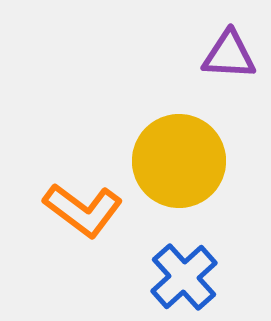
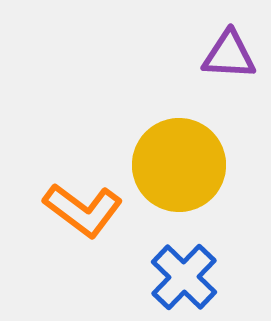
yellow circle: moved 4 px down
blue cross: rotated 4 degrees counterclockwise
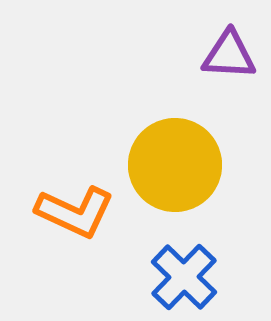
yellow circle: moved 4 px left
orange L-shape: moved 8 px left, 2 px down; rotated 12 degrees counterclockwise
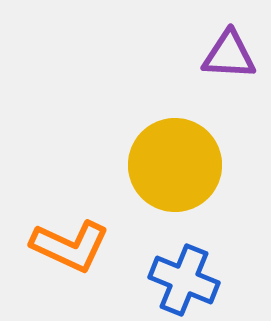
orange L-shape: moved 5 px left, 34 px down
blue cross: moved 3 px down; rotated 22 degrees counterclockwise
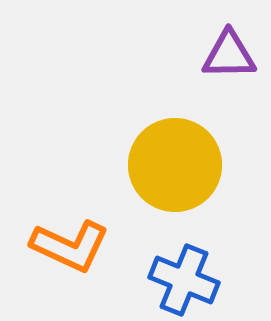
purple triangle: rotated 4 degrees counterclockwise
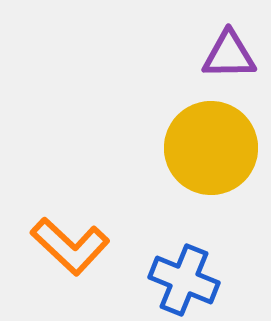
yellow circle: moved 36 px right, 17 px up
orange L-shape: rotated 18 degrees clockwise
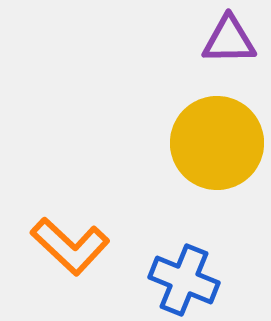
purple triangle: moved 15 px up
yellow circle: moved 6 px right, 5 px up
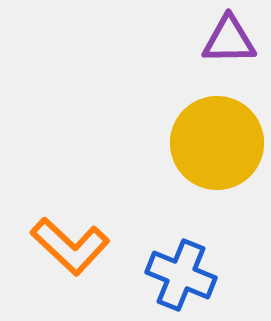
blue cross: moved 3 px left, 5 px up
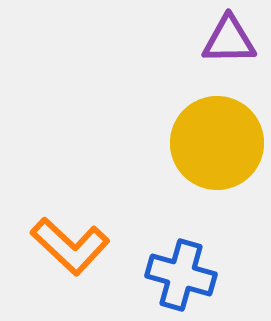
blue cross: rotated 6 degrees counterclockwise
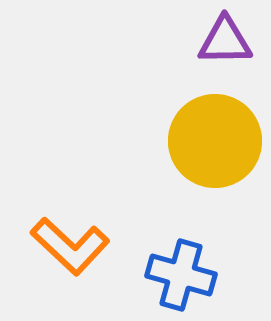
purple triangle: moved 4 px left, 1 px down
yellow circle: moved 2 px left, 2 px up
